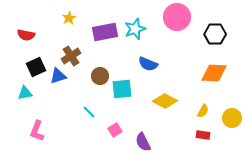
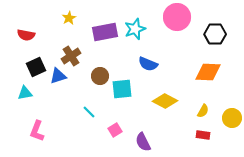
orange diamond: moved 6 px left, 1 px up
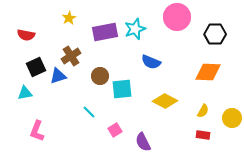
blue semicircle: moved 3 px right, 2 px up
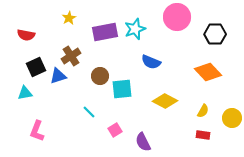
orange diamond: rotated 44 degrees clockwise
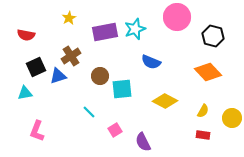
black hexagon: moved 2 px left, 2 px down; rotated 15 degrees clockwise
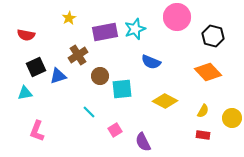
brown cross: moved 7 px right, 1 px up
